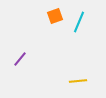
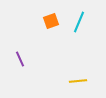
orange square: moved 4 px left, 5 px down
purple line: rotated 63 degrees counterclockwise
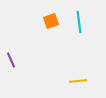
cyan line: rotated 30 degrees counterclockwise
purple line: moved 9 px left, 1 px down
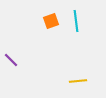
cyan line: moved 3 px left, 1 px up
purple line: rotated 21 degrees counterclockwise
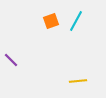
cyan line: rotated 35 degrees clockwise
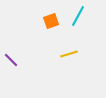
cyan line: moved 2 px right, 5 px up
yellow line: moved 9 px left, 27 px up; rotated 12 degrees counterclockwise
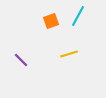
purple line: moved 10 px right
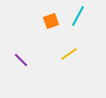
yellow line: rotated 18 degrees counterclockwise
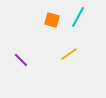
cyan line: moved 1 px down
orange square: moved 1 px right, 1 px up; rotated 35 degrees clockwise
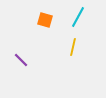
orange square: moved 7 px left
yellow line: moved 4 px right, 7 px up; rotated 42 degrees counterclockwise
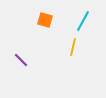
cyan line: moved 5 px right, 4 px down
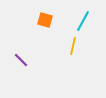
yellow line: moved 1 px up
